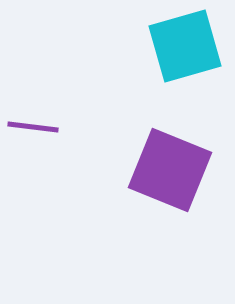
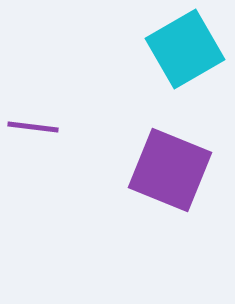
cyan square: moved 3 px down; rotated 14 degrees counterclockwise
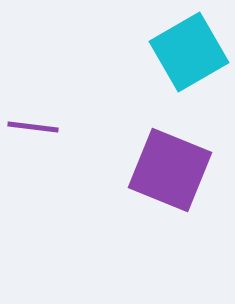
cyan square: moved 4 px right, 3 px down
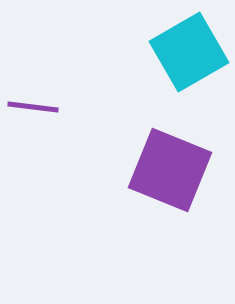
purple line: moved 20 px up
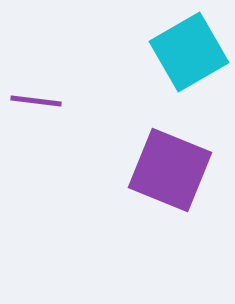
purple line: moved 3 px right, 6 px up
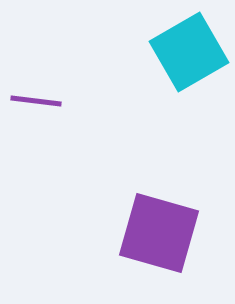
purple square: moved 11 px left, 63 px down; rotated 6 degrees counterclockwise
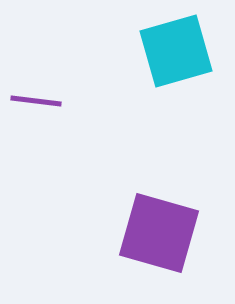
cyan square: moved 13 px left, 1 px up; rotated 14 degrees clockwise
